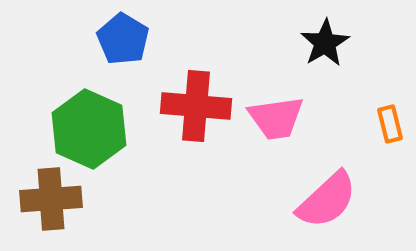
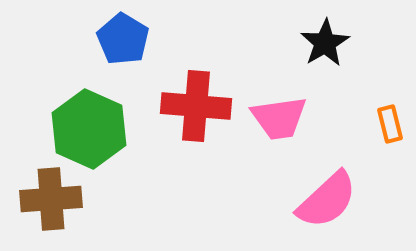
pink trapezoid: moved 3 px right
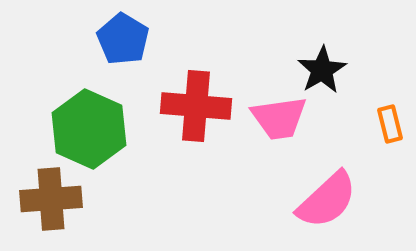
black star: moved 3 px left, 27 px down
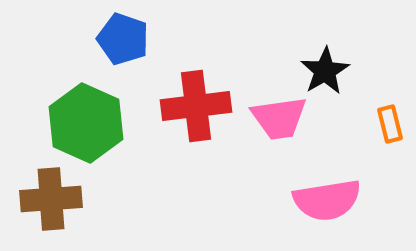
blue pentagon: rotated 12 degrees counterclockwise
black star: moved 3 px right, 1 px down
red cross: rotated 12 degrees counterclockwise
green hexagon: moved 3 px left, 6 px up
pink semicircle: rotated 34 degrees clockwise
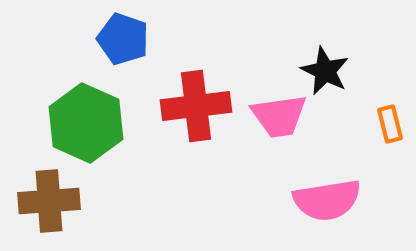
black star: rotated 15 degrees counterclockwise
pink trapezoid: moved 2 px up
brown cross: moved 2 px left, 2 px down
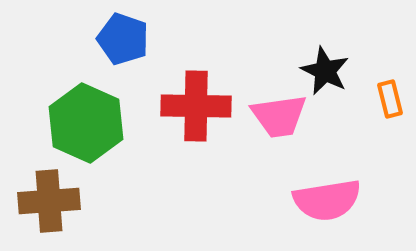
red cross: rotated 8 degrees clockwise
orange rectangle: moved 25 px up
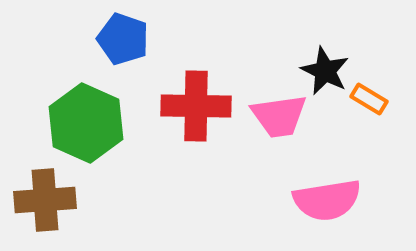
orange rectangle: moved 21 px left; rotated 45 degrees counterclockwise
brown cross: moved 4 px left, 1 px up
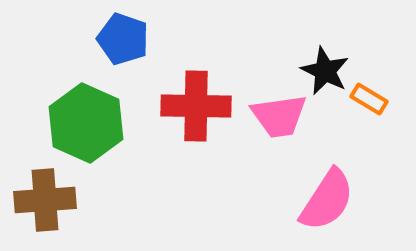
pink semicircle: rotated 48 degrees counterclockwise
